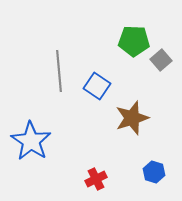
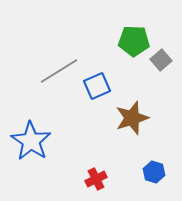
gray line: rotated 63 degrees clockwise
blue square: rotated 32 degrees clockwise
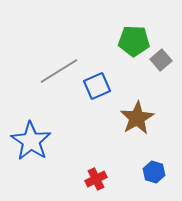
brown star: moved 5 px right; rotated 12 degrees counterclockwise
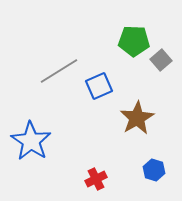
blue square: moved 2 px right
blue hexagon: moved 2 px up
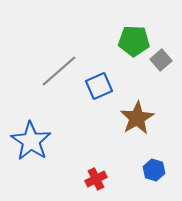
gray line: rotated 9 degrees counterclockwise
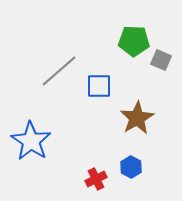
gray square: rotated 25 degrees counterclockwise
blue square: rotated 24 degrees clockwise
blue hexagon: moved 23 px left, 3 px up; rotated 10 degrees clockwise
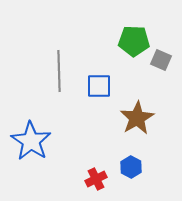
gray line: rotated 51 degrees counterclockwise
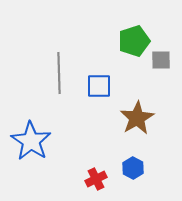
green pentagon: rotated 20 degrees counterclockwise
gray square: rotated 25 degrees counterclockwise
gray line: moved 2 px down
blue hexagon: moved 2 px right, 1 px down
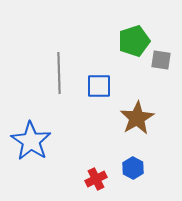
gray square: rotated 10 degrees clockwise
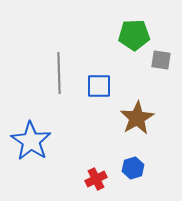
green pentagon: moved 6 px up; rotated 16 degrees clockwise
blue hexagon: rotated 15 degrees clockwise
